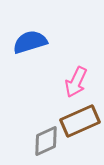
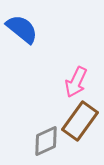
blue semicircle: moved 8 px left, 13 px up; rotated 56 degrees clockwise
brown rectangle: rotated 30 degrees counterclockwise
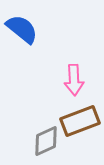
pink arrow: moved 2 px left, 2 px up; rotated 28 degrees counterclockwise
brown rectangle: rotated 33 degrees clockwise
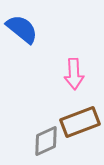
pink arrow: moved 6 px up
brown rectangle: moved 1 px down
